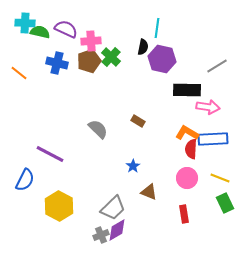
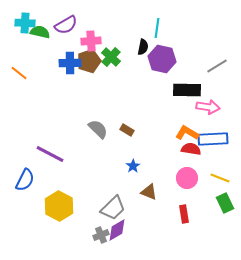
purple semicircle: moved 4 px up; rotated 125 degrees clockwise
blue cross: moved 13 px right; rotated 15 degrees counterclockwise
brown rectangle: moved 11 px left, 9 px down
red semicircle: rotated 96 degrees clockwise
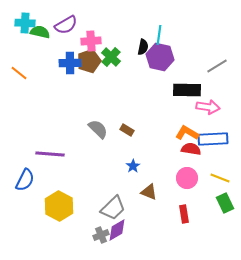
cyan line: moved 2 px right, 7 px down
purple hexagon: moved 2 px left, 2 px up
purple line: rotated 24 degrees counterclockwise
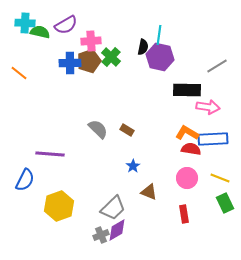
yellow hexagon: rotated 12 degrees clockwise
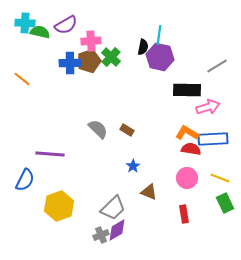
orange line: moved 3 px right, 6 px down
pink arrow: rotated 25 degrees counterclockwise
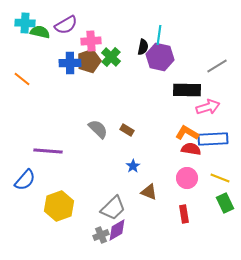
purple line: moved 2 px left, 3 px up
blue semicircle: rotated 15 degrees clockwise
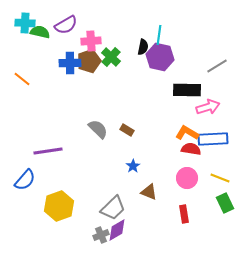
purple line: rotated 12 degrees counterclockwise
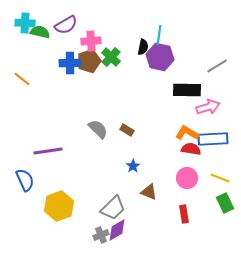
blue semicircle: rotated 65 degrees counterclockwise
